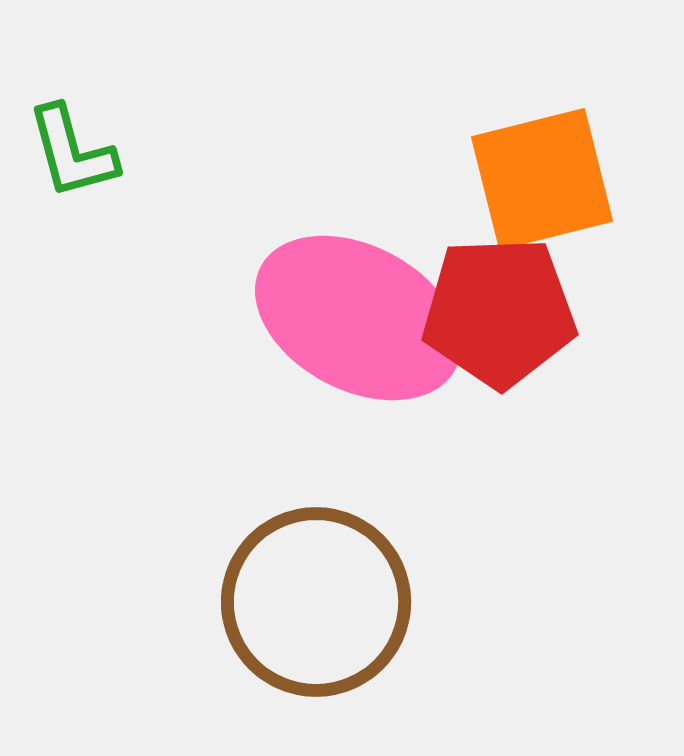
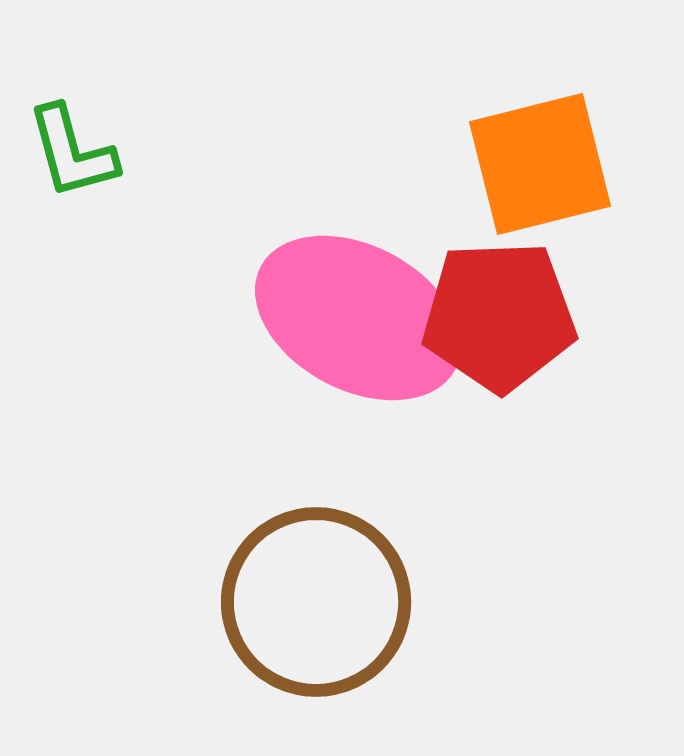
orange square: moved 2 px left, 15 px up
red pentagon: moved 4 px down
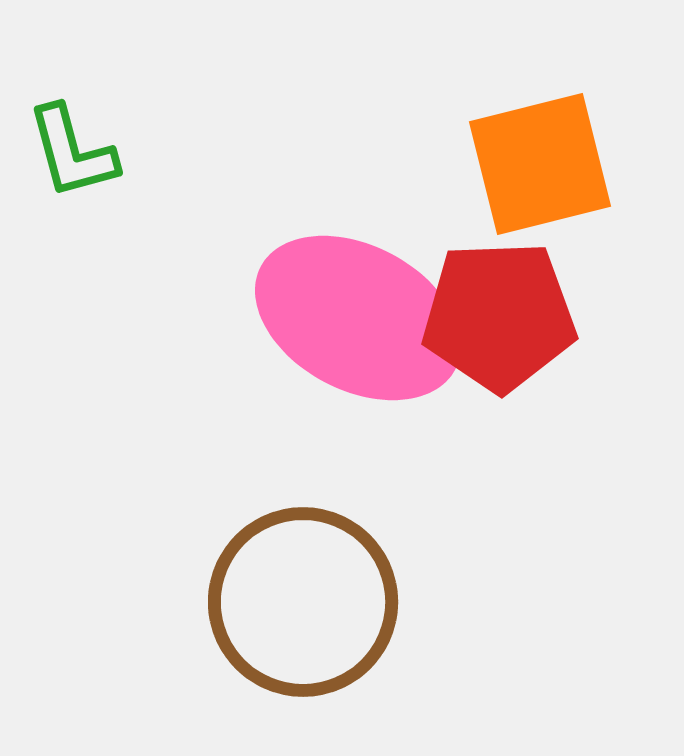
brown circle: moved 13 px left
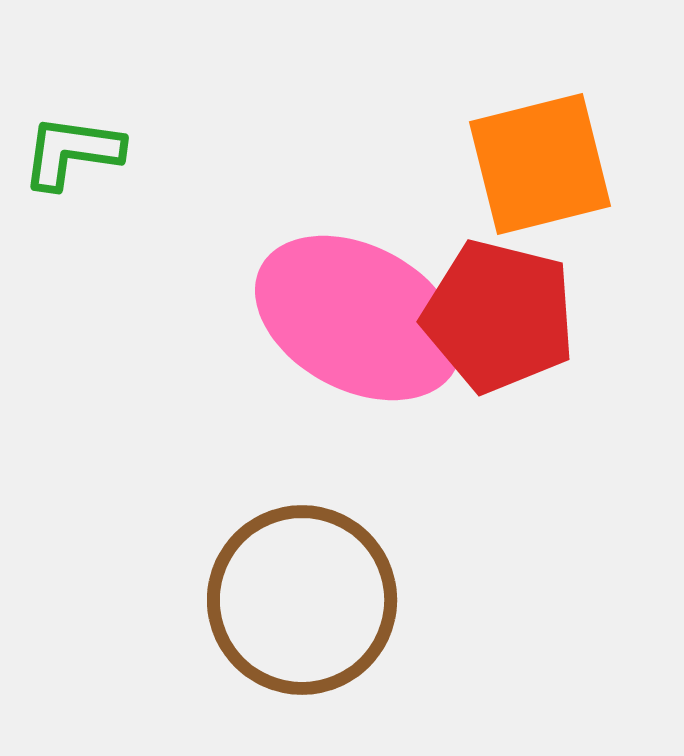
green L-shape: rotated 113 degrees clockwise
red pentagon: rotated 16 degrees clockwise
brown circle: moved 1 px left, 2 px up
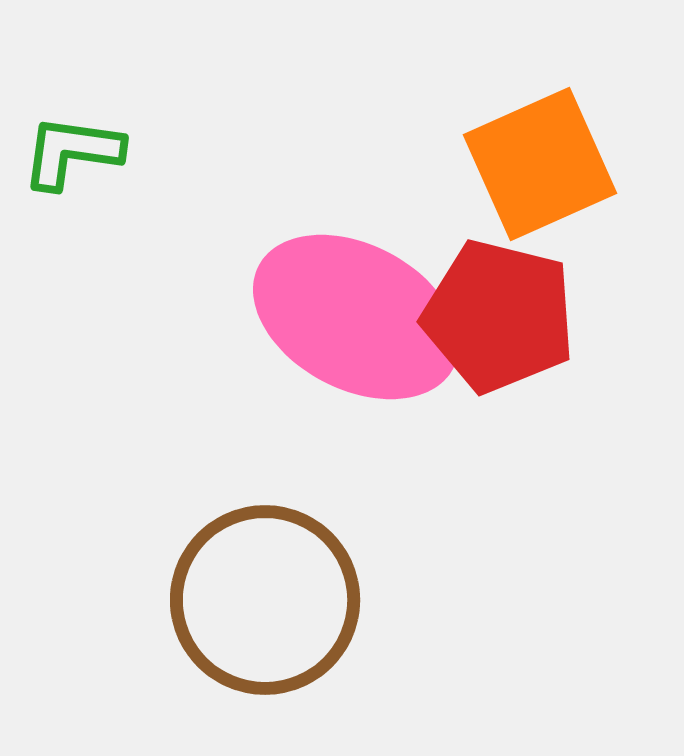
orange square: rotated 10 degrees counterclockwise
pink ellipse: moved 2 px left, 1 px up
brown circle: moved 37 px left
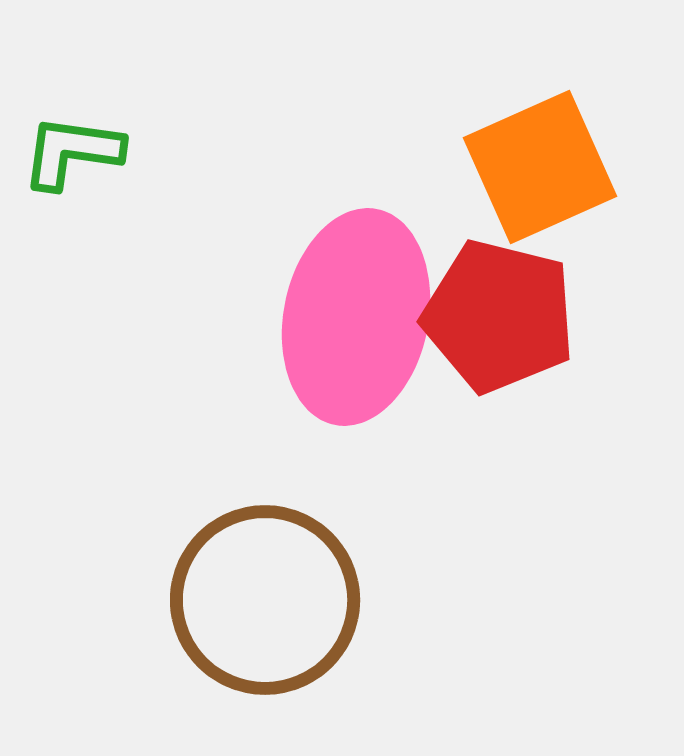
orange square: moved 3 px down
pink ellipse: rotated 73 degrees clockwise
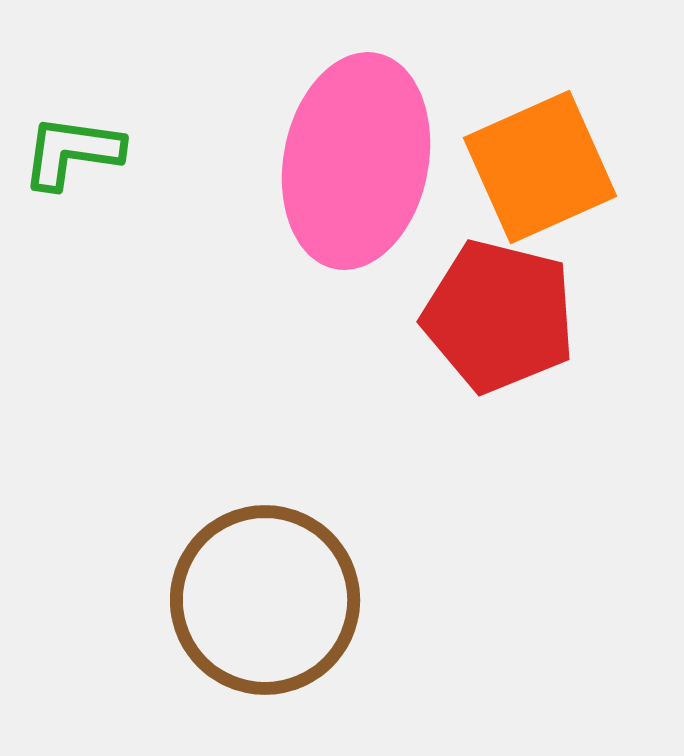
pink ellipse: moved 156 px up
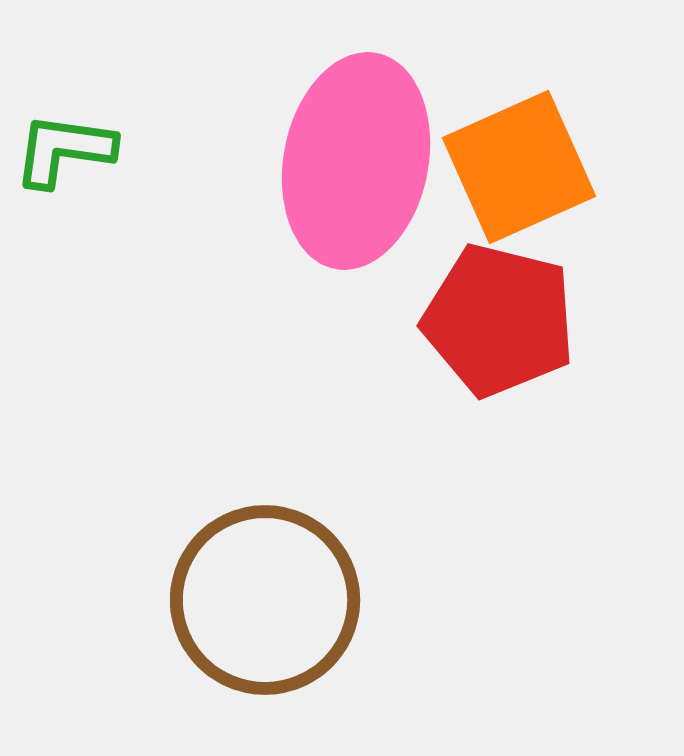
green L-shape: moved 8 px left, 2 px up
orange square: moved 21 px left
red pentagon: moved 4 px down
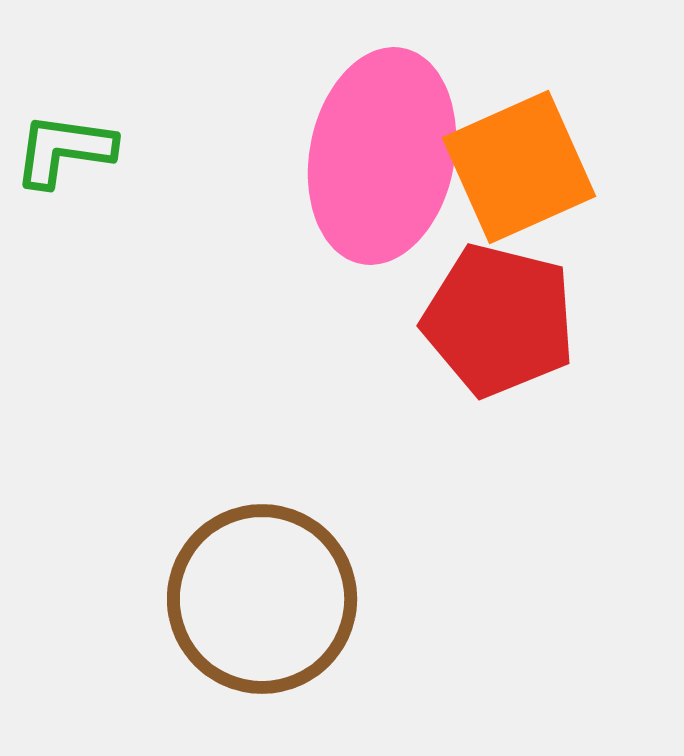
pink ellipse: moved 26 px right, 5 px up
brown circle: moved 3 px left, 1 px up
